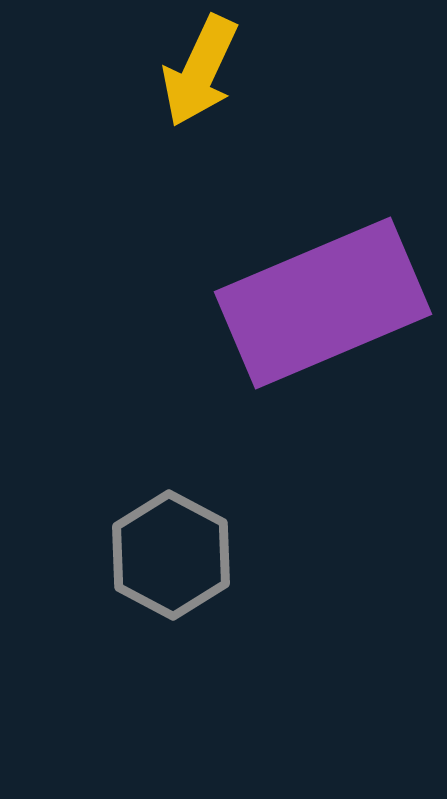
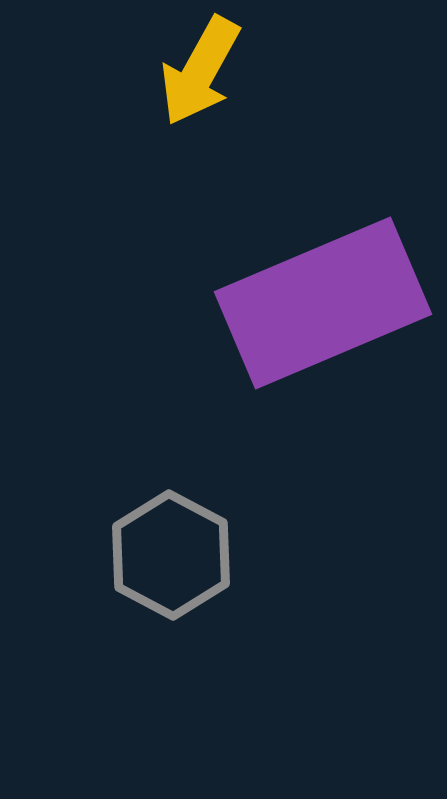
yellow arrow: rotated 4 degrees clockwise
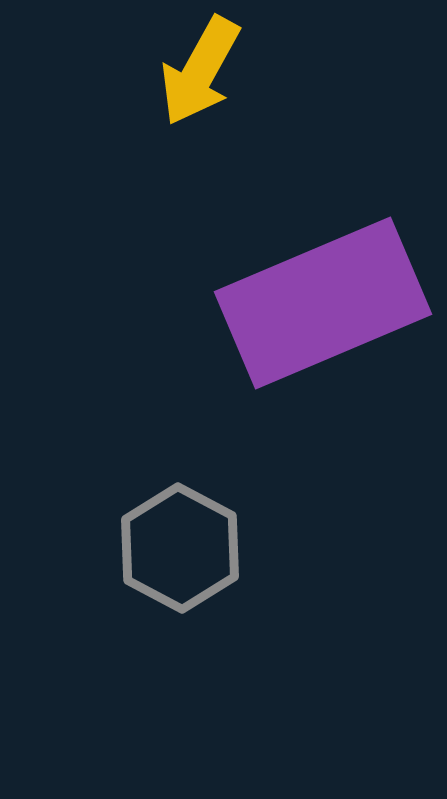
gray hexagon: moved 9 px right, 7 px up
